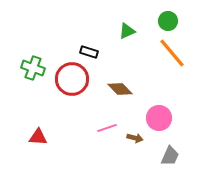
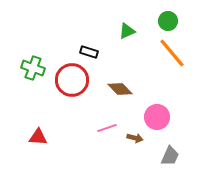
red circle: moved 1 px down
pink circle: moved 2 px left, 1 px up
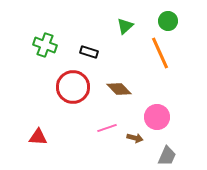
green triangle: moved 2 px left, 5 px up; rotated 18 degrees counterclockwise
orange line: moved 12 px left; rotated 16 degrees clockwise
green cross: moved 12 px right, 23 px up
red circle: moved 1 px right, 7 px down
brown diamond: moved 1 px left
gray trapezoid: moved 3 px left
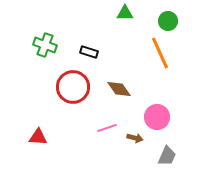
green triangle: moved 13 px up; rotated 42 degrees clockwise
brown diamond: rotated 10 degrees clockwise
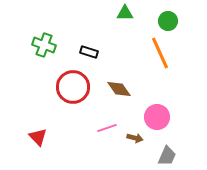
green cross: moved 1 px left
red triangle: rotated 42 degrees clockwise
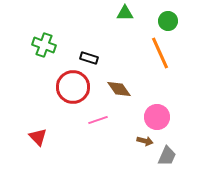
black rectangle: moved 6 px down
pink line: moved 9 px left, 8 px up
brown arrow: moved 10 px right, 3 px down
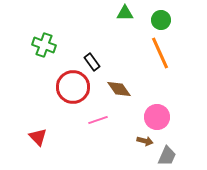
green circle: moved 7 px left, 1 px up
black rectangle: moved 3 px right, 4 px down; rotated 36 degrees clockwise
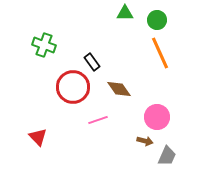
green circle: moved 4 px left
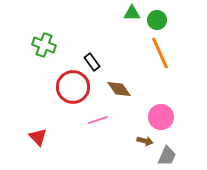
green triangle: moved 7 px right
pink circle: moved 4 px right
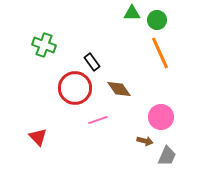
red circle: moved 2 px right, 1 px down
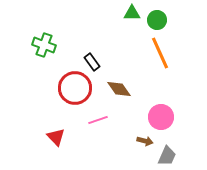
red triangle: moved 18 px right
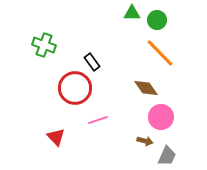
orange line: rotated 20 degrees counterclockwise
brown diamond: moved 27 px right, 1 px up
